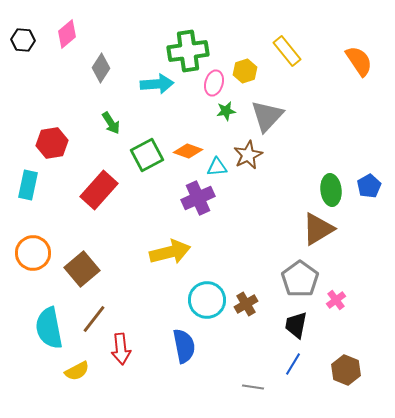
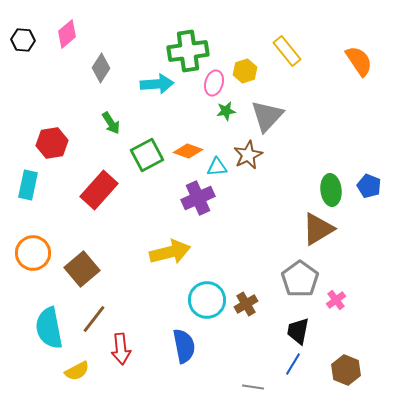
blue pentagon: rotated 20 degrees counterclockwise
black trapezoid: moved 2 px right, 6 px down
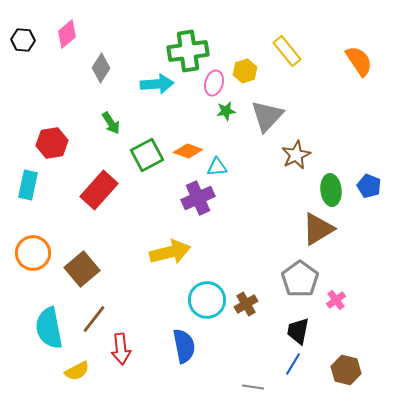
brown star: moved 48 px right
brown hexagon: rotated 8 degrees counterclockwise
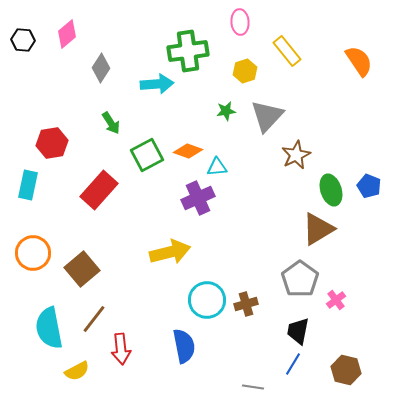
pink ellipse: moved 26 px right, 61 px up; rotated 20 degrees counterclockwise
green ellipse: rotated 12 degrees counterclockwise
brown cross: rotated 15 degrees clockwise
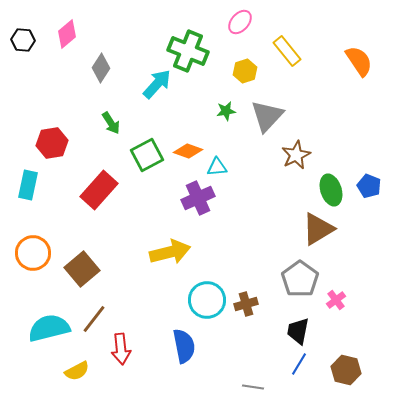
pink ellipse: rotated 45 degrees clockwise
green cross: rotated 30 degrees clockwise
cyan arrow: rotated 44 degrees counterclockwise
cyan semicircle: rotated 87 degrees clockwise
blue line: moved 6 px right
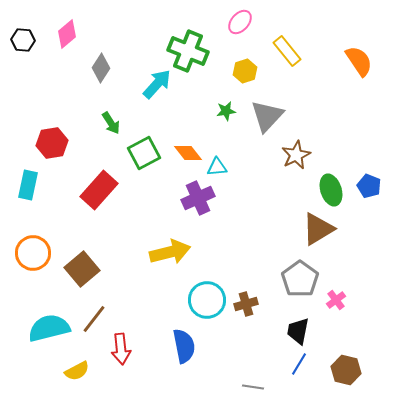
orange diamond: moved 2 px down; rotated 32 degrees clockwise
green square: moved 3 px left, 2 px up
